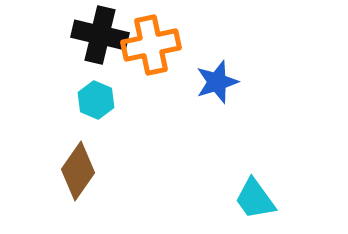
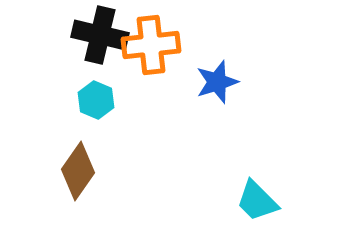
orange cross: rotated 6 degrees clockwise
cyan trapezoid: moved 2 px right, 2 px down; rotated 9 degrees counterclockwise
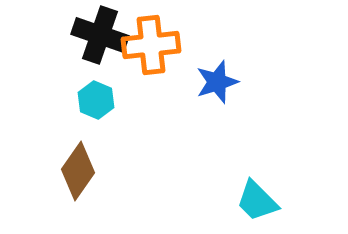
black cross: rotated 6 degrees clockwise
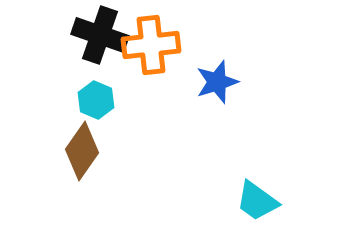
brown diamond: moved 4 px right, 20 px up
cyan trapezoid: rotated 9 degrees counterclockwise
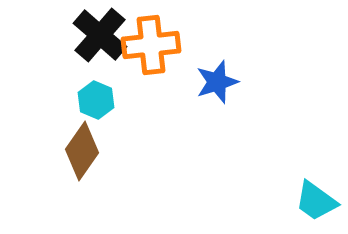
black cross: rotated 22 degrees clockwise
cyan trapezoid: moved 59 px right
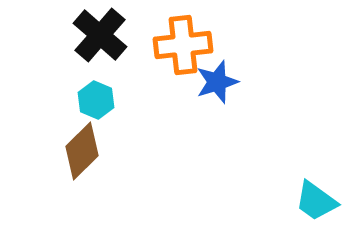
orange cross: moved 32 px right
brown diamond: rotated 10 degrees clockwise
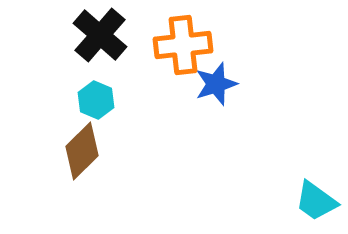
blue star: moved 1 px left, 2 px down
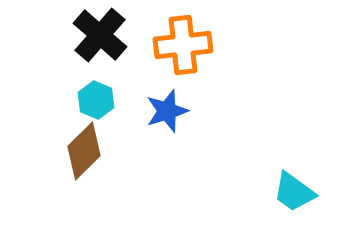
blue star: moved 49 px left, 27 px down
brown diamond: moved 2 px right
cyan trapezoid: moved 22 px left, 9 px up
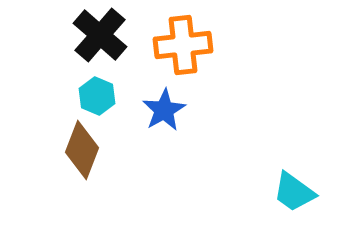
cyan hexagon: moved 1 px right, 4 px up
blue star: moved 3 px left, 1 px up; rotated 12 degrees counterclockwise
brown diamond: moved 2 px left, 1 px up; rotated 24 degrees counterclockwise
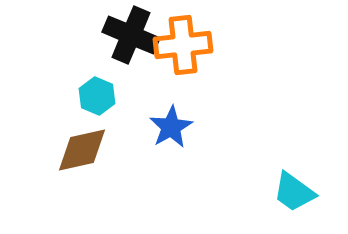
black cross: moved 31 px right; rotated 18 degrees counterclockwise
blue star: moved 7 px right, 17 px down
brown diamond: rotated 56 degrees clockwise
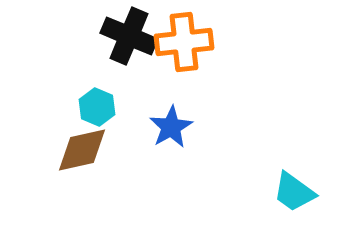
black cross: moved 2 px left, 1 px down
orange cross: moved 1 px right, 3 px up
cyan hexagon: moved 11 px down
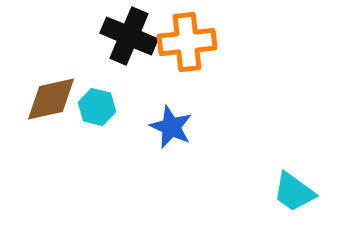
orange cross: moved 3 px right
cyan hexagon: rotated 9 degrees counterclockwise
blue star: rotated 18 degrees counterclockwise
brown diamond: moved 31 px left, 51 px up
